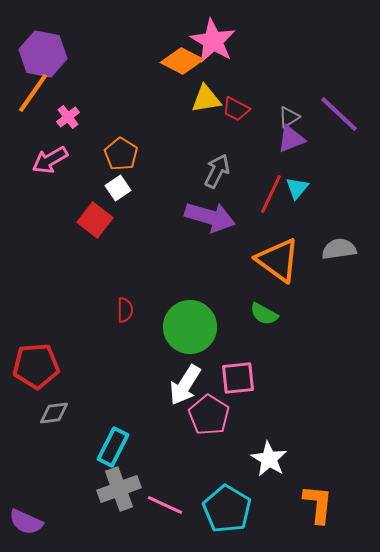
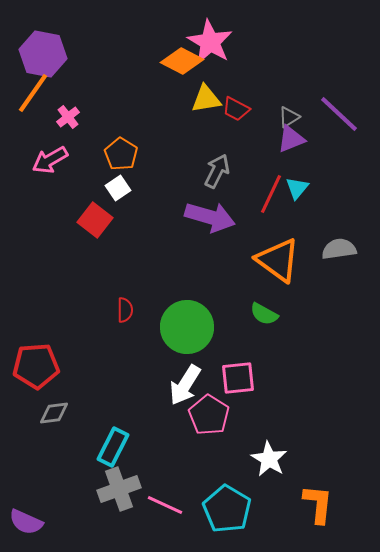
pink star: moved 3 px left, 1 px down
green circle: moved 3 px left
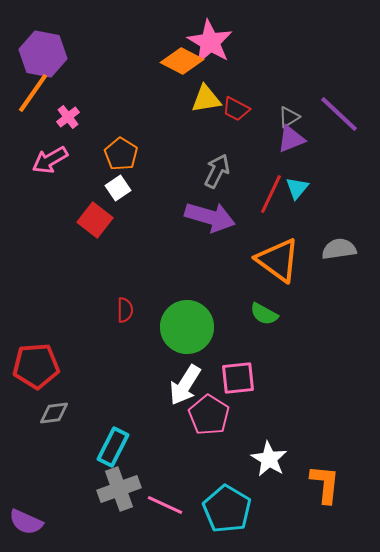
orange L-shape: moved 7 px right, 20 px up
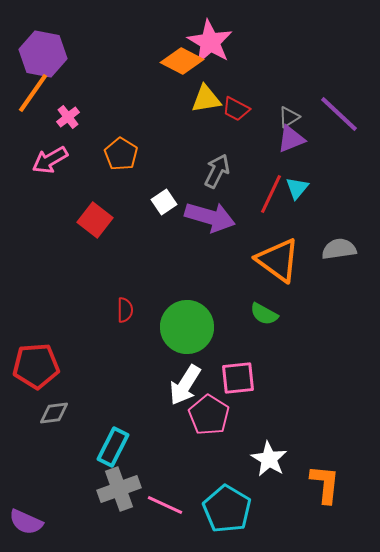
white square: moved 46 px right, 14 px down
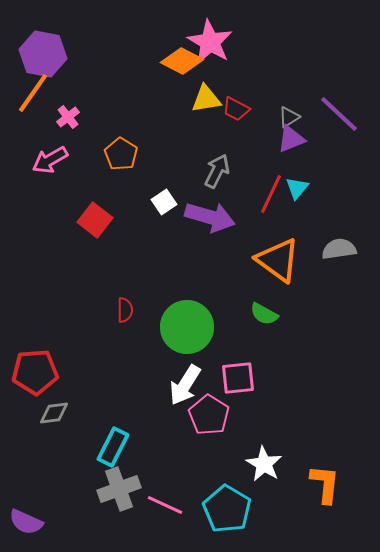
red pentagon: moved 1 px left, 6 px down
white star: moved 5 px left, 5 px down
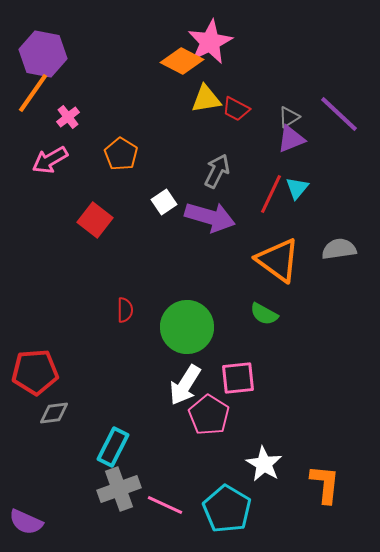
pink star: rotated 15 degrees clockwise
